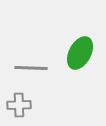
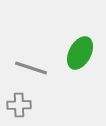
gray line: rotated 16 degrees clockwise
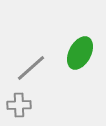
gray line: rotated 60 degrees counterclockwise
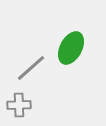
green ellipse: moved 9 px left, 5 px up
